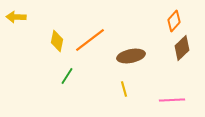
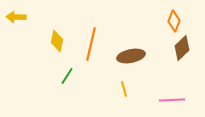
orange diamond: rotated 20 degrees counterclockwise
orange line: moved 1 px right, 4 px down; rotated 40 degrees counterclockwise
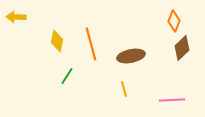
orange line: rotated 28 degrees counterclockwise
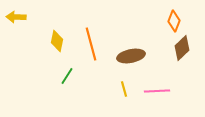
pink line: moved 15 px left, 9 px up
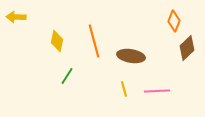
orange line: moved 3 px right, 3 px up
brown diamond: moved 5 px right
brown ellipse: rotated 20 degrees clockwise
